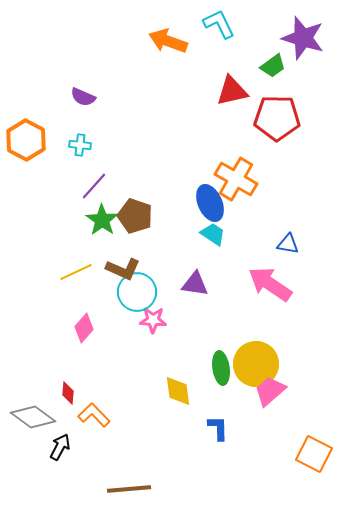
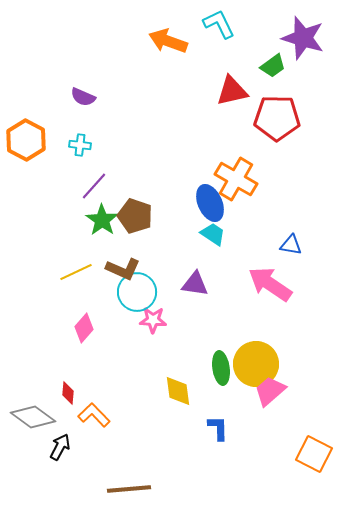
blue triangle: moved 3 px right, 1 px down
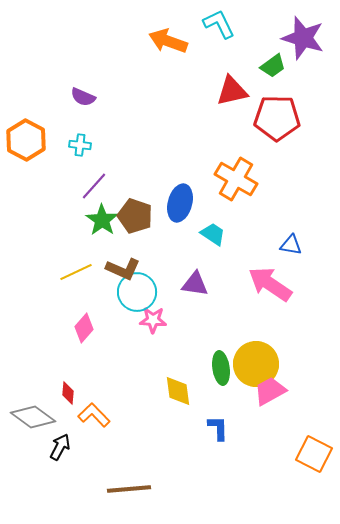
blue ellipse: moved 30 px left; rotated 39 degrees clockwise
pink trapezoid: rotated 12 degrees clockwise
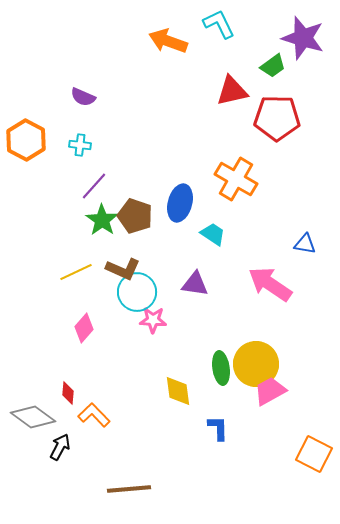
blue triangle: moved 14 px right, 1 px up
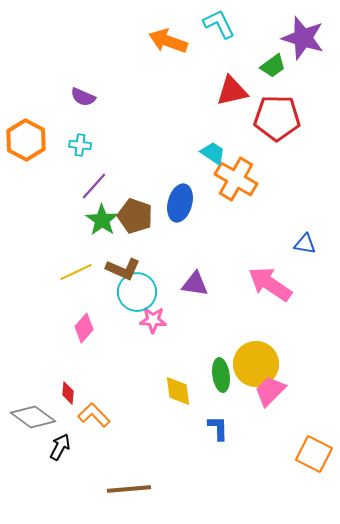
cyan trapezoid: moved 81 px up
green ellipse: moved 7 px down
pink trapezoid: rotated 16 degrees counterclockwise
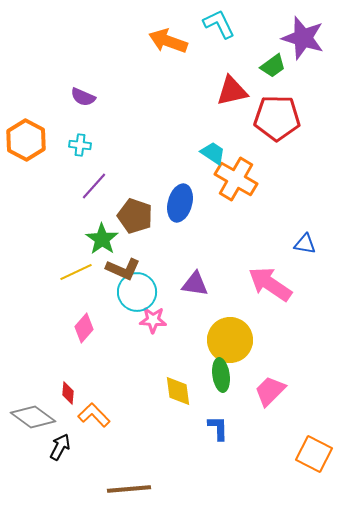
green star: moved 19 px down
yellow circle: moved 26 px left, 24 px up
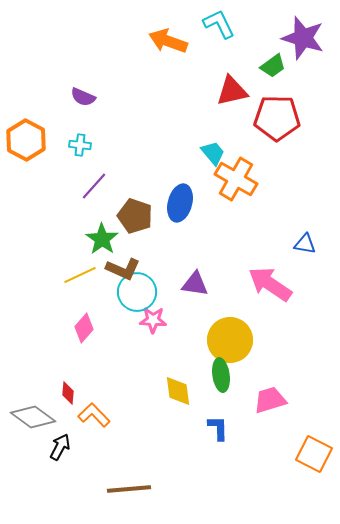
cyan trapezoid: rotated 16 degrees clockwise
yellow line: moved 4 px right, 3 px down
pink trapezoid: moved 9 px down; rotated 28 degrees clockwise
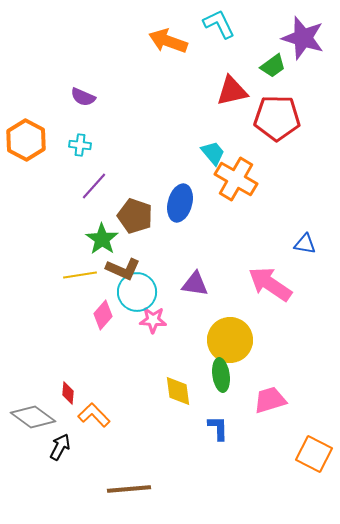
yellow line: rotated 16 degrees clockwise
pink diamond: moved 19 px right, 13 px up
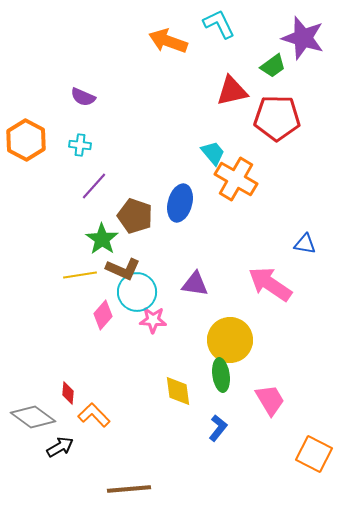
pink trapezoid: rotated 76 degrees clockwise
blue L-shape: rotated 40 degrees clockwise
black arrow: rotated 32 degrees clockwise
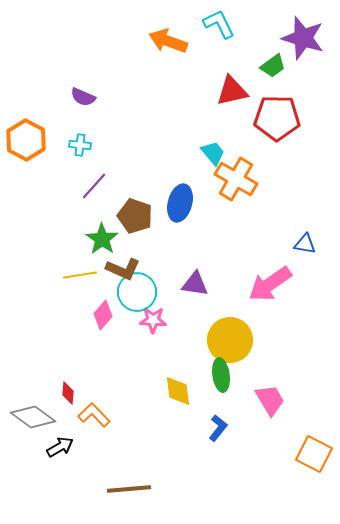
pink arrow: rotated 69 degrees counterclockwise
